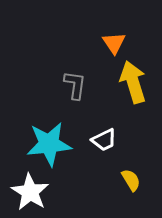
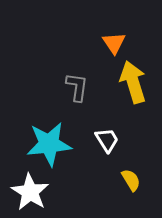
gray L-shape: moved 2 px right, 2 px down
white trapezoid: moved 3 px right; rotated 96 degrees counterclockwise
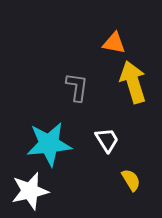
orange triangle: rotated 45 degrees counterclockwise
white star: moved 1 px up; rotated 27 degrees clockwise
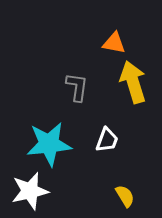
white trapezoid: rotated 52 degrees clockwise
yellow semicircle: moved 6 px left, 16 px down
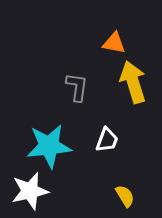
cyan star: moved 2 px down
